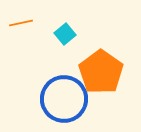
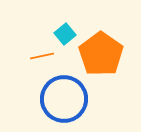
orange line: moved 21 px right, 33 px down
orange pentagon: moved 18 px up
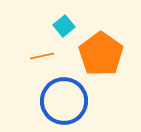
cyan square: moved 1 px left, 8 px up
blue circle: moved 2 px down
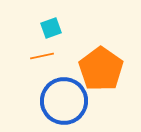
cyan square: moved 13 px left, 2 px down; rotated 20 degrees clockwise
orange pentagon: moved 15 px down
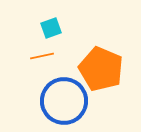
orange pentagon: rotated 12 degrees counterclockwise
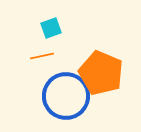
orange pentagon: moved 4 px down
blue circle: moved 2 px right, 5 px up
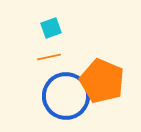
orange line: moved 7 px right, 1 px down
orange pentagon: moved 1 px right, 8 px down
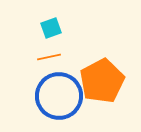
orange pentagon: rotated 21 degrees clockwise
blue circle: moved 7 px left
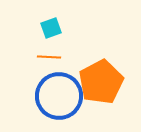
orange line: rotated 15 degrees clockwise
orange pentagon: moved 1 px left, 1 px down
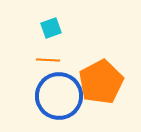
orange line: moved 1 px left, 3 px down
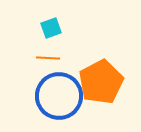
orange line: moved 2 px up
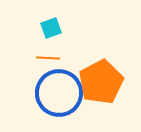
blue circle: moved 3 px up
